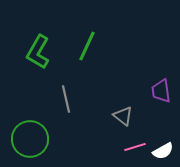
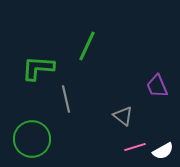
green L-shape: moved 16 px down; rotated 64 degrees clockwise
purple trapezoid: moved 4 px left, 5 px up; rotated 15 degrees counterclockwise
green circle: moved 2 px right
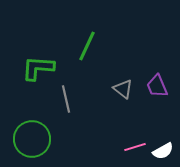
gray triangle: moved 27 px up
